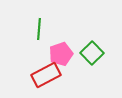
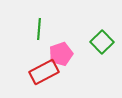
green square: moved 10 px right, 11 px up
red rectangle: moved 2 px left, 3 px up
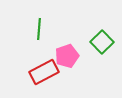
pink pentagon: moved 6 px right, 2 px down
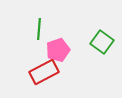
green square: rotated 10 degrees counterclockwise
pink pentagon: moved 9 px left, 6 px up
